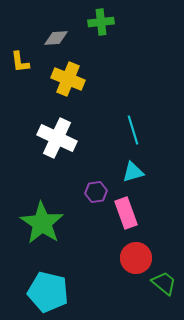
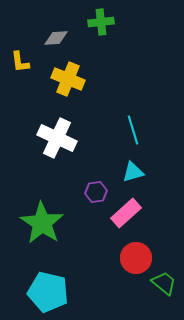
pink rectangle: rotated 68 degrees clockwise
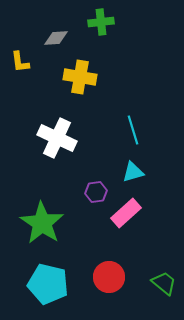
yellow cross: moved 12 px right, 2 px up; rotated 12 degrees counterclockwise
red circle: moved 27 px left, 19 px down
cyan pentagon: moved 8 px up
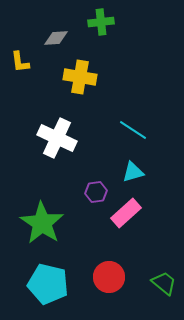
cyan line: rotated 40 degrees counterclockwise
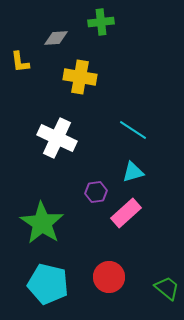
green trapezoid: moved 3 px right, 5 px down
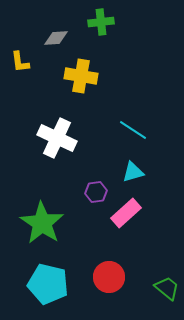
yellow cross: moved 1 px right, 1 px up
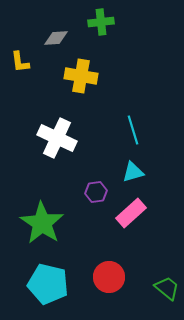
cyan line: rotated 40 degrees clockwise
pink rectangle: moved 5 px right
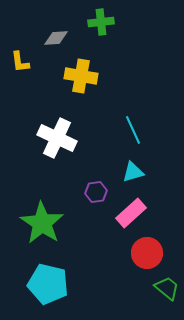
cyan line: rotated 8 degrees counterclockwise
red circle: moved 38 px right, 24 px up
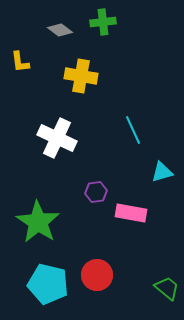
green cross: moved 2 px right
gray diamond: moved 4 px right, 8 px up; rotated 40 degrees clockwise
cyan triangle: moved 29 px right
pink rectangle: rotated 52 degrees clockwise
green star: moved 4 px left, 1 px up
red circle: moved 50 px left, 22 px down
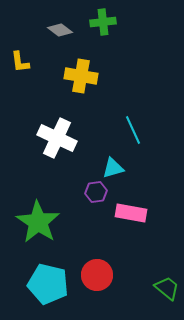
cyan triangle: moved 49 px left, 4 px up
